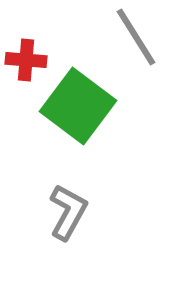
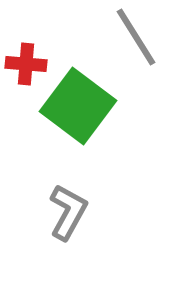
red cross: moved 4 px down
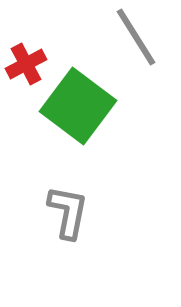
red cross: rotated 33 degrees counterclockwise
gray L-shape: rotated 18 degrees counterclockwise
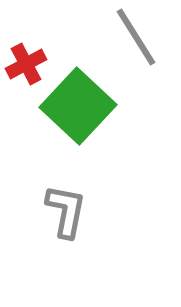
green square: rotated 6 degrees clockwise
gray L-shape: moved 2 px left, 1 px up
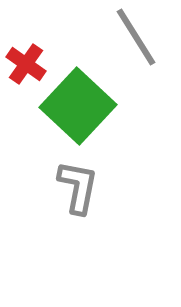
red cross: rotated 27 degrees counterclockwise
gray L-shape: moved 12 px right, 24 px up
